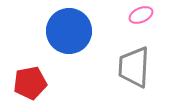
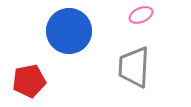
red pentagon: moved 1 px left, 2 px up
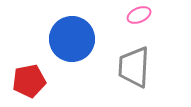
pink ellipse: moved 2 px left
blue circle: moved 3 px right, 8 px down
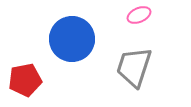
gray trapezoid: rotated 15 degrees clockwise
red pentagon: moved 4 px left, 1 px up
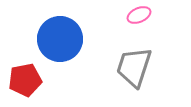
blue circle: moved 12 px left
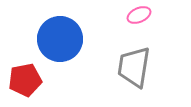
gray trapezoid: rotated 9 degrees counterclockwise
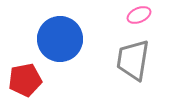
gray trapezoid: moved 1 px left, 7 px up
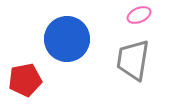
blue circle: moved 7 px right
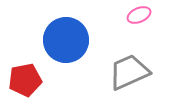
blue circle: moved 1 px left, 1 px down
gray trapezoid: moved 4 px left, 12 px down; rotated 57 degrees clockwise
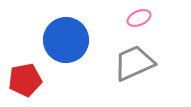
pink ellipse: moved 3 px down
gray trapezoid: moved 5 px right, 9 px up
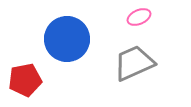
pink ellipse: moved 1 px up
blue circle: moved 1 px right, 1 px up
